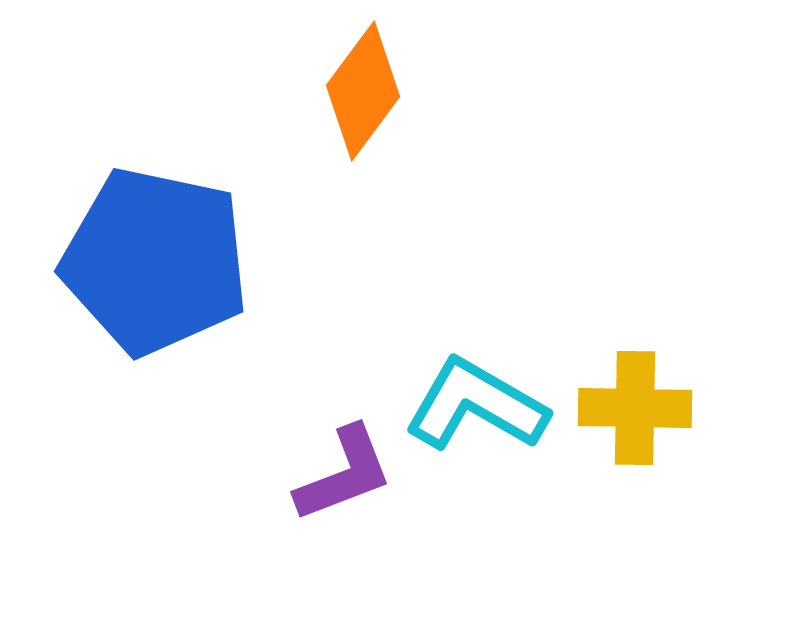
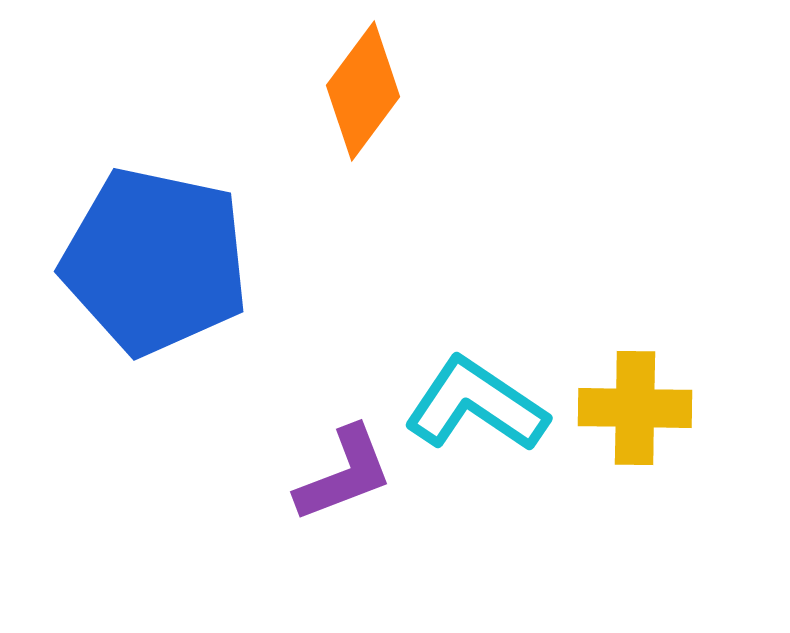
cyan L-shape: rotated 4 degrees clockwise
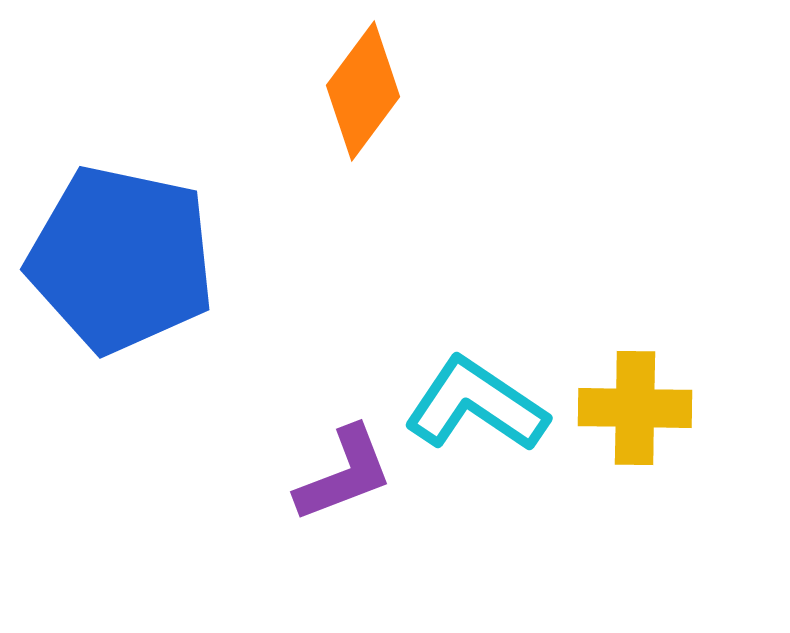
blue pentagon: moved 34 px left, 2 px up
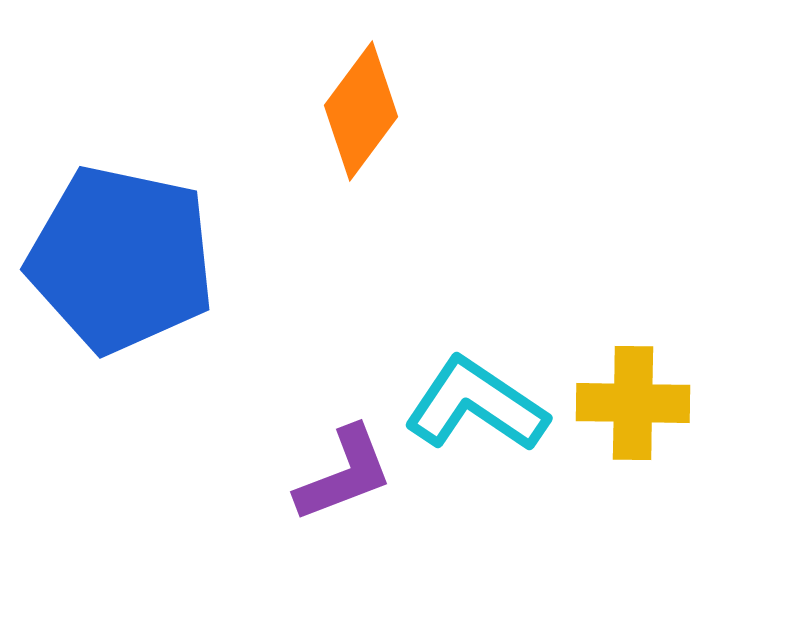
orange diamond: moved 2 px left, 20 px down
yellow cross: moved 2 px left, 5 px up
